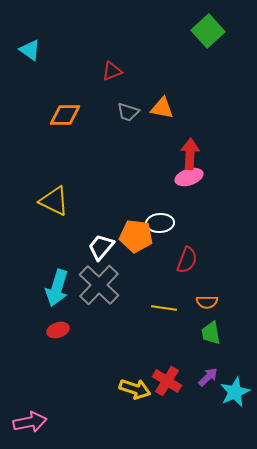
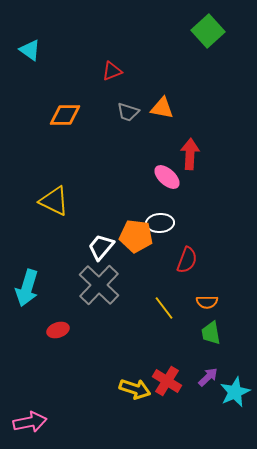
pink ellipse: moved 22 px left; rotated 60 degrees clockwise
cyan arrow: moved 30 px left
yellow line: rotated 45 degrees clockwise
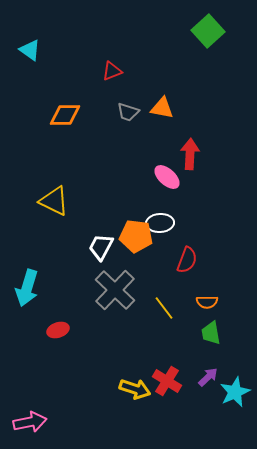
white trapezoid: rotated 12 degrees counterclockwise
gray cross: moved 16 px right, 5 px down
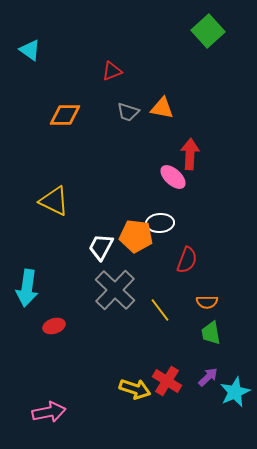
pink ellipse: moved 6 px right
cyan arrow: rotated 9 degrees counterclockwise
yellow line: moved 4 px left, 2 px down
red ellipse: moved 4 px left, 4 px up
pink arrow: moved 19 px right, 10 px up
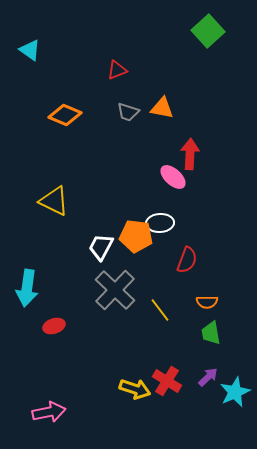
red triangle: moved 5 px right, 1 px up
orange diamond: rotated 24 degrees clockwise
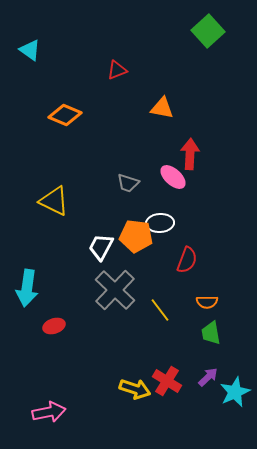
gray trapezoid: moved 71 px down
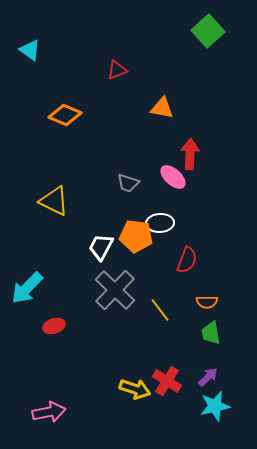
cyan arrow: rotated 36 degrees clockwise
cyan star: moved 20 px left, 14 px down; rotated 12 degrees clockwise
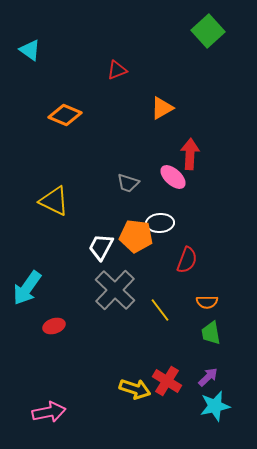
orange triangle: rotated 40 degrees counterclockwise
cyan arrow: rotated 9 degrees counterclockwise
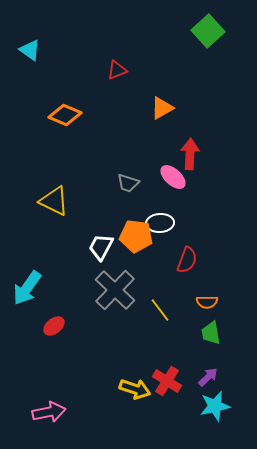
red ellipse: rotated 20 degrees counterclockwise
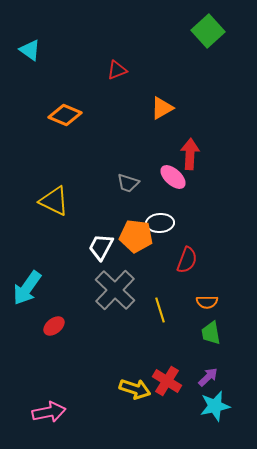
yellow line: rotated 20 degrees clockwise
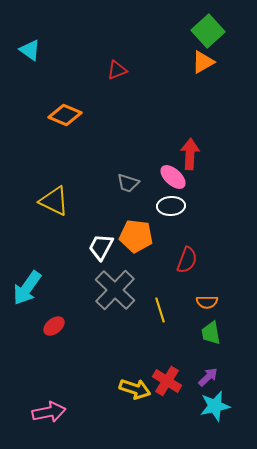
orange triangle: moved 41 px right, 46 px up
white ellipse: moved 11 px right, 17 px up
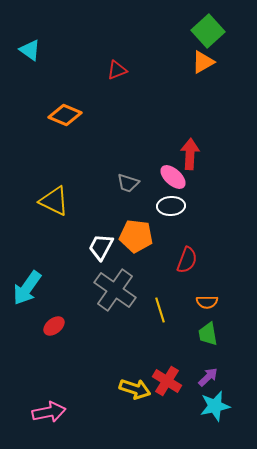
gray cross: rotated 9 degrees counterclockwise
green trapezoid: moved 3 px left, 1 px down
